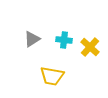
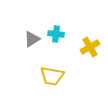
cyan cross: moved 8 px left, 6 px up
yellow cross: rotated 18 degrees clockwise
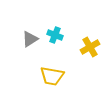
cyan cross: moved 1 px left, 1 px down; rotated 14 degrees clockwise
gray triangle: moved 2 px left
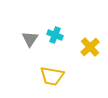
gray triangle: rotated 24 degrees counterclockwise
yellow cross: rotated 12 degrees counterclockwise
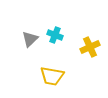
gray triangle: rotated 12 degrees clockwise
yellow cross: rotated 18 degrees clockwise
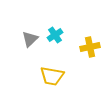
cyan cross: rotated 35 degrees clockwise
yellow cross: rotated 12 degrees clockwise
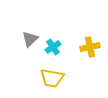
cyan cross: moved 2 px left, 12 px down
yellow trapezoid: moved 2 px down
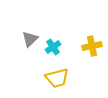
yellow cross: moved 2 px right, 1 px up
yellow trapezoid: moved 5 px right; rotated 25 degrees counterclockwise
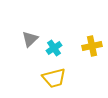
cyan cross: moved 1 px right, 1 px down
yellow trapezoid: moved 3 px left
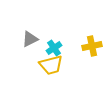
gray triangle: rotated 18 degrees clockwise
yellow trapezoid: moved 3 px left, 13 px up
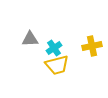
gray triangle: rotated 24 degrees clockwise
yellow trapezoid: moved 6 px right
